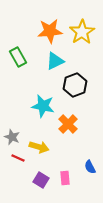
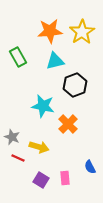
cyan triangle: rotated 12 degrees clockwise
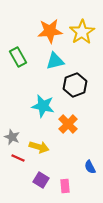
pink rectangle: moved 8 px down
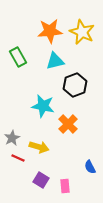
yellow star: rotated 15 degrees counterclockwise
gray star: moved 1 px down; rotated 21 degrees clockwise
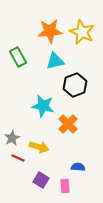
blue semicircle: moved 12 px left; rotated 120 degrees clockwise
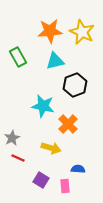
yellow arrow: moved 12 px right, 1 px down
blue semicircle: moved 2 px down
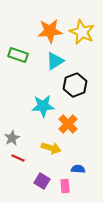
green rectangle: moved 2 px up; rotated 42 degrees counterclockwise
cyan triangle: rotated 18 degrees counterclockwise
cyan star: rotated 15 degrees counterclockwise
purple square: moved 1 px right, 1 px down
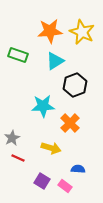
orange cross: moved 2 px right, 1 px up
pink rectangle: rotated 48 degrees counterclockwise
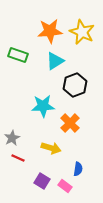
blue semicircle: rotated 96 degrees clockwise
